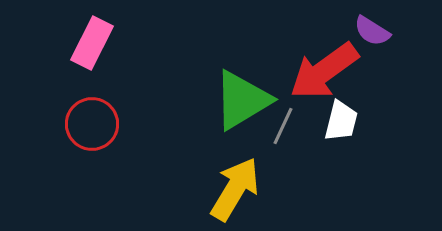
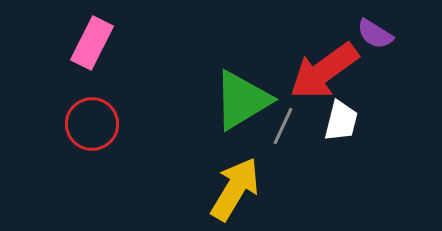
purple semicircle: moved 3 px right, 3 px down
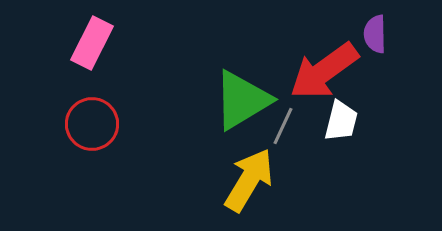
purple semicircle: rotated 57 degrees clockwise
yellow arrow: moved 14 px right, 9 px up
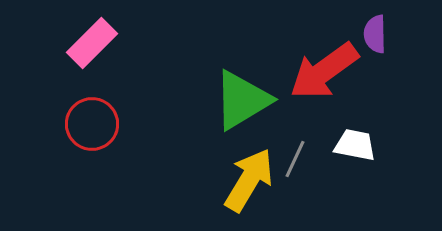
pink rectangle: rotated 18 degrees clockwise
white trapezoid: moved 14 px right, 24 px down; rotated 93 degrees counterclockwise
gray line: moved 12 px right, 33 px down
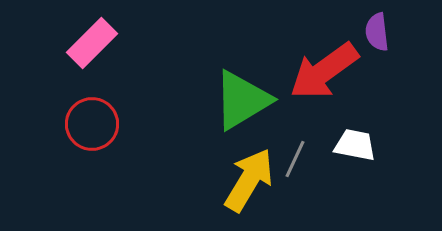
purple semicircle: moved 2 px right, 2 px up; rotated 6 degrees counterclockwise
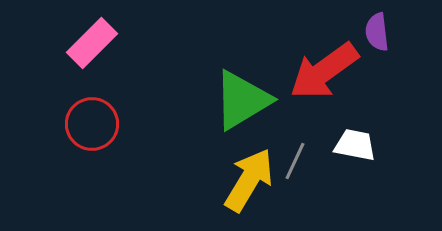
gray line: moved 2 px down
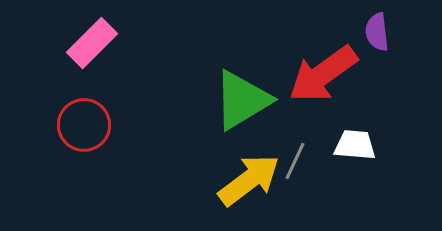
red arrow: moved 1 px left, 3 px down
red circle: moved 8 px left, 1 px down
white trapezoid: rotated 6 degrees counterclockwise
yellow arrow: rotated 22 degrees clockwise
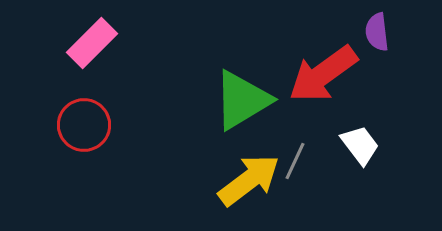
white trapezoid: moved 5 px right; rotated 48 degrees clockwise
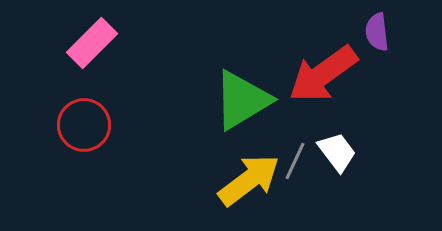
white trapezoid: moved 23 px left, 7 px down
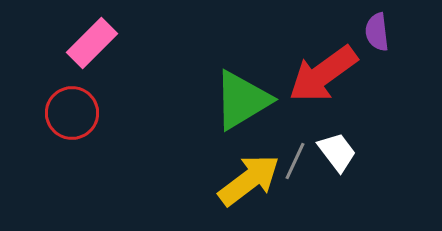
red circle: moved 12 px left, 12 px up
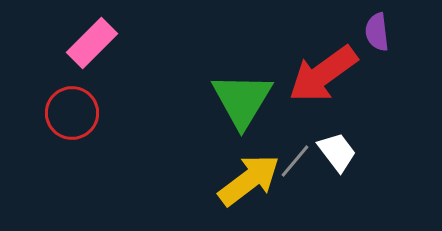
green triangle: rotated 28 degrees counterclockwise
gray line: rotated 15 degrees clockwise
